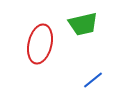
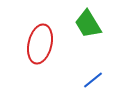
green trapezoid: moved 5 px right; rotated 72 degrees clockwise
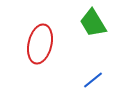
green trapezoid: moved 5 px right, 1 px up
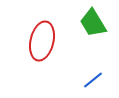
red ellipse: moved 2 px right, 3 px up
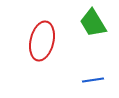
blue line: rotated 30 degrees clockwise
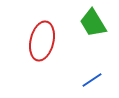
blue line: moved 1 px left; rotated 25 degrees counterclockwise
